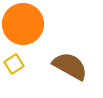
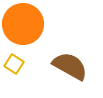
yellow square: rotated 24 degrees counterclockwise
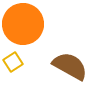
yellow square: moved 1 px left, 2 px up; rotated 24 degrees clockwise
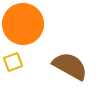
yellow square: rotated 12 degrees clockwise
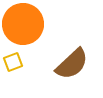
brown semicircle: moved 2 px right, 2 px up; rotated 108 degrees clockwise
